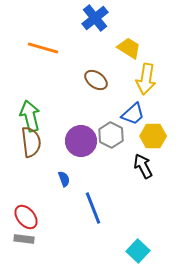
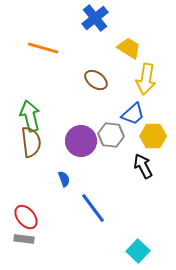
gray hexagon: rotated 20 degrees counterclockwise
blue line: rotated 16 degrees counterclockwise
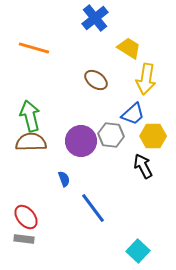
orange line: moved 9 px left
brown semicircle: rotated 84 degrees counterclockwise
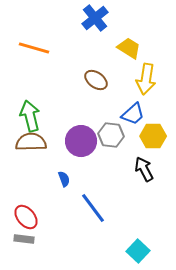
black arrow: moved 1 px right, 3 px down
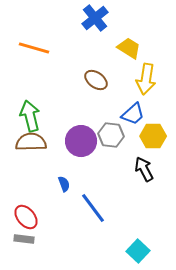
blue semicircle: moved 5 px down
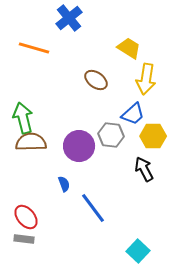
blue cross: moved 26 px left
green arrow: moved 7 px left, 2 px down
purple circle: moved 2 px left, 5 px down
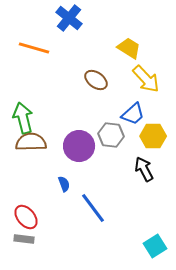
blue cross: rotated 12 degrees counterclockwise
yellow arrow: rotated 52 degrees counterclockwise
cyan square: moved 17 px right, 5 px up; rotated 15 degrees clockwise
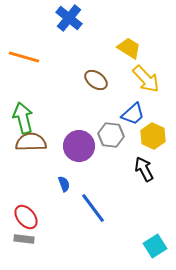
orange line: moved 10 px left, 9 px down
yellow hexagon: rotated 25 degrees clockwise
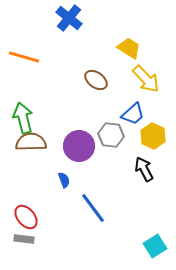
blue semicircle: moved 4 px up
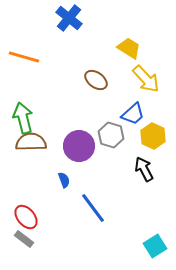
gray hexagon: rotated 10 degrees clockwise
gray rectangle: rotated 30 degrees clockwise
